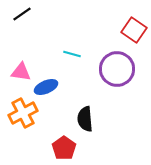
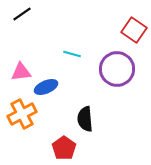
pink triangle: rotated 15 degrees counterclockwise
orange cross: moved 1 px left, 1 px down
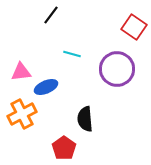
black line: moved 29 px right, 1 px down; rotated 18 degrees counterclockwise
red square: moved 3 px up
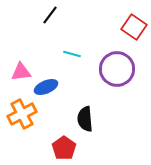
black line: moved 1 px left
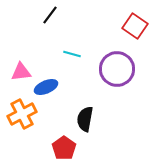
red square: moved 1 px right, 1 px up
black semicircle: rotated 15 degrees clockwise
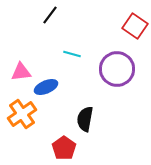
orange cross: rotated 8 degrees counterclockwise
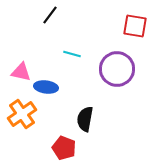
red square: rotated 25 degrees counterclockwise
pink triangle: rotated 20 degrees clockwise
blue ellipse: rotated 30 degrees clockwise
red pentagon: rotated 15 degrees counterclockwise
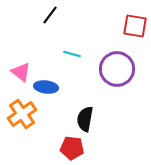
pink triangle: rotated 25 degrees clockwise
red pentagon: moved 8 px right; rotated 15 degrees counterclockwise
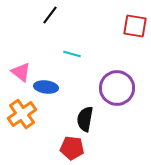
purple circle: moved 19 px down
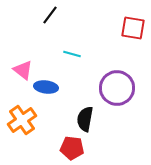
red square: moved 2 px left, 2 px down
pink triangle: moved 2 px right, 2 px up
orange cross: moved 6 px down
